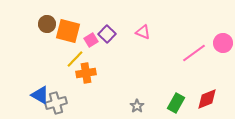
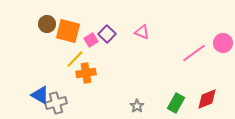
pink triangle: moved 1 px left
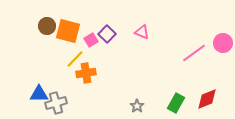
brown circle: moved 2 px down
blue triangle: moved 1 px left, 1 px up; rotated 30 degrees counterclockwise
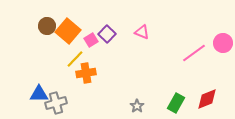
orange square: rotated 25 degrees clockwise
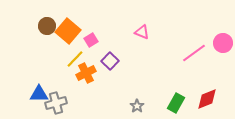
purple square: moved 3 px right, 27 px down
orange cross: rotated 18 degrees counterclockwise
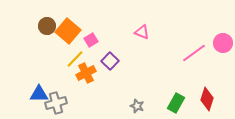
red diamond: rotated 50 degrees counterclockwise
gray star: rotated 16 degrees counterclockwise
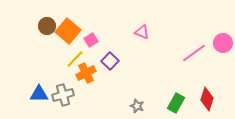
gray cross: moved 7 px right, 8 px up
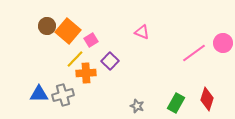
orange cross: rotated 24 degrees clockwise
